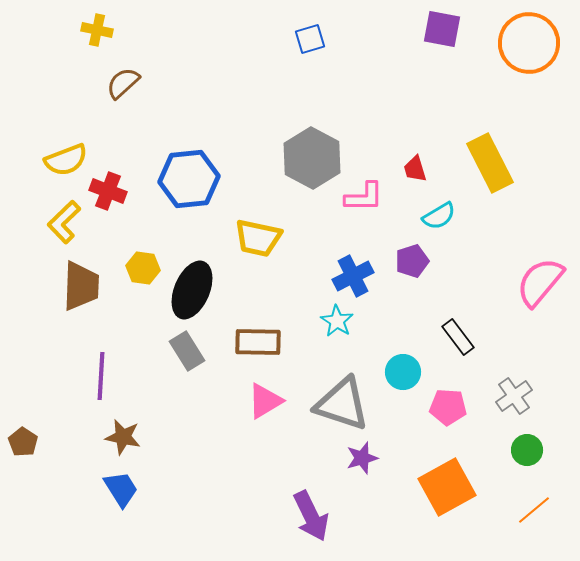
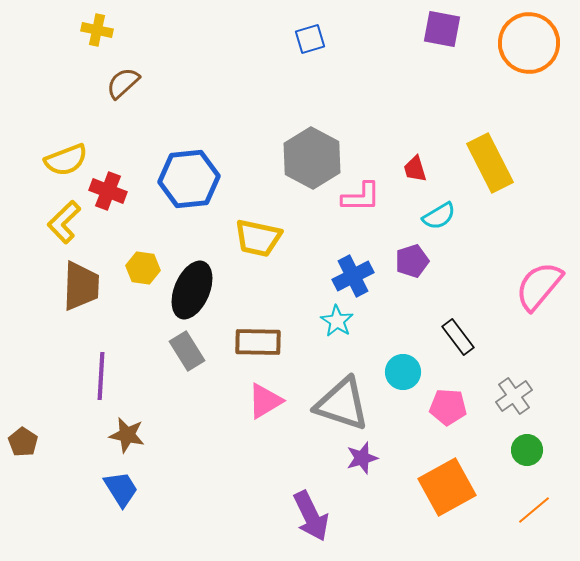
pink L-shape: moved 3 px left
pink semicircle: moved 1 px left, 4 px down
brown star: moved 4 px right, 2 px up
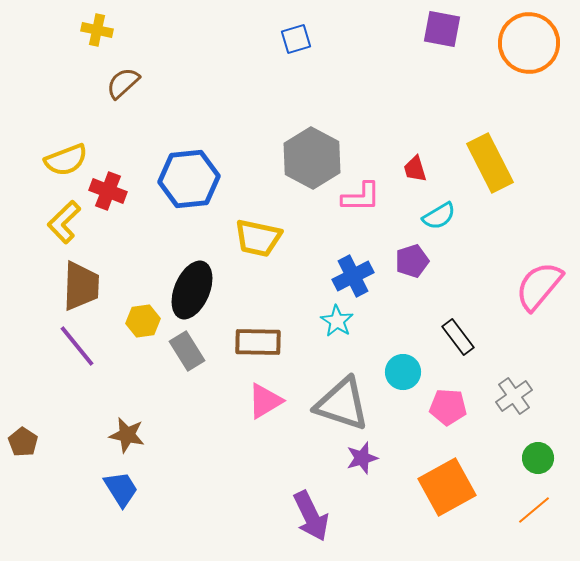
blue square: moved 14 px left
yellow hexagon: moved 53 px down; rotated 16 degrees counterclockwise
purple line: moved 24 px left, 30 px up; rotated 42 degrees counterclockwise
green circle: moved 11 px right, 8 px down
